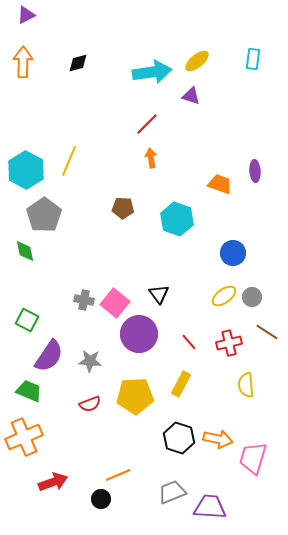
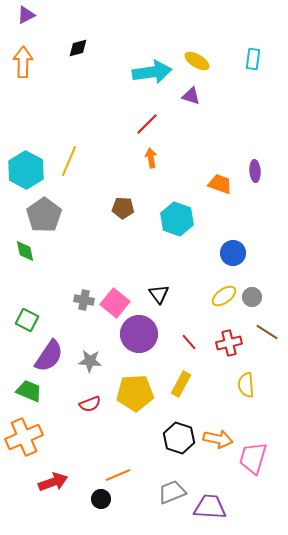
yellow ellipse at (197, 61): rotated 70 degrees clockwise
black diamond at (78, 63): moved 15 px up
yellow pentagon at (135, 396): moved 3 px up
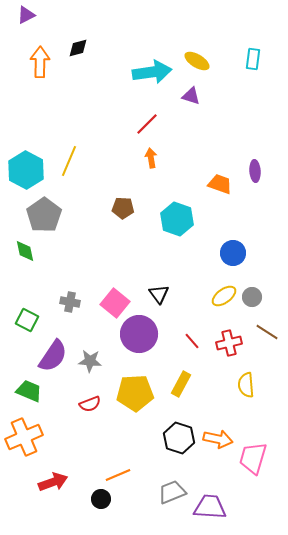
orange arrow at (23, 62): moved 17 px right
gray cross at (84, 300): moved 14 px left, 2 px down
red line at (189, 342): moved 3 px right, 1 px up
purple semicircle at (49, 356): moved 4 px right
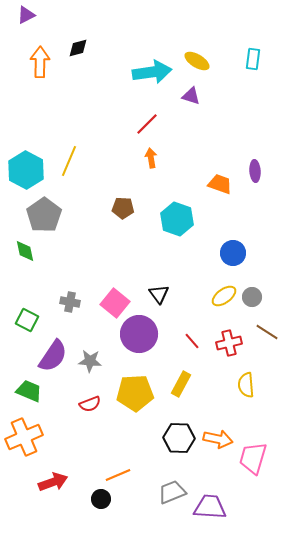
black hexagon at (179, 438): rotated 16 degrees counterclockwise
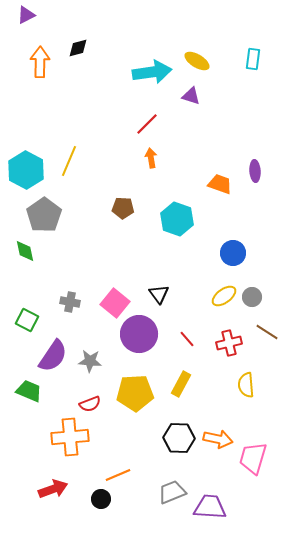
red line at (192, 341): moved 5 px left, 2 px up
orange cross at (24, 437): moved 46 px right; rotated 18 degrees clockwise
red arrow at (53, 482): moved 7 px down
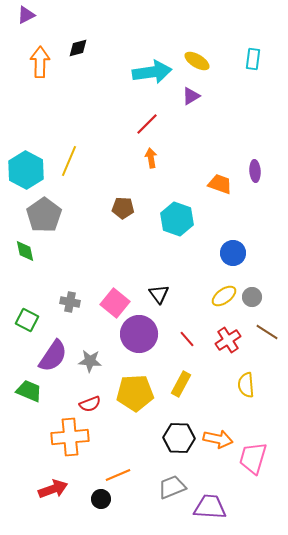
purple triangle at (191, 96): rotated 48 degrees counterclockwise
red cross at (229, 343): moved 1 px left, 3 px up; rotated 20 degrees counterclockwise
gray trapezoid at (172, 492): moved 5 px up
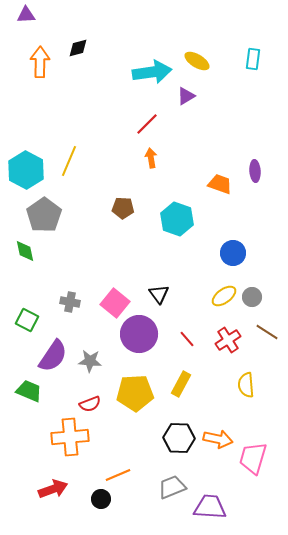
purple triangle at (26, 15): rotated 24 degrees clockwise
purple triangle at (191, 96): moved 5 px left
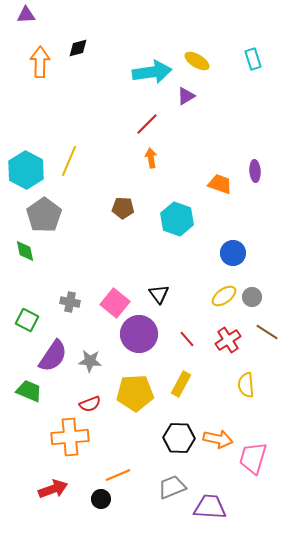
cyan rectangle at (253, 59): rotated 25 degrees counterclockwise
